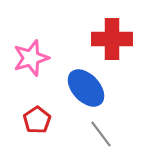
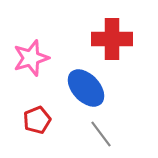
red pentagon: rotated 12 degrees clockwise
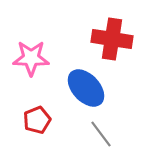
red cross: rotated 9 degrees clockwise
pink star: rotated 18 degrees clockwise
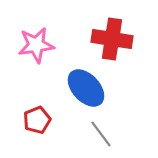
pink star: moved 5 px right, 13 px up; rotated 9 degrees counterclockwise
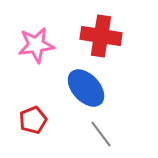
red cross: moved 11 px left, 3 px up
red pentagon: moved 4 px left
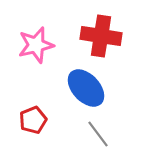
pink star: rotated 6 degrees counterclockwise
gray line: moved 3 px left
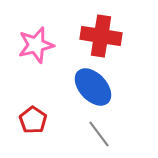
blue ellipse: moved 7 px right, 1 px up
red pentagon: rotated 16 degrees counterclockwise
gray line: moved 1 px right
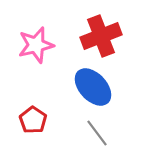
red cross: rotated 30 degrees counterclockwise
gray line: moved 2 px left, 1 px up
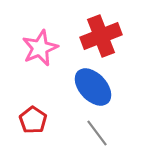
pink star: moved 4 px right, 3 px down; rotated 9 degrees counterclockwise
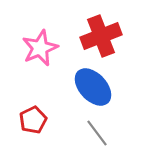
red pentagon: rotated 12 degrees clockwise
